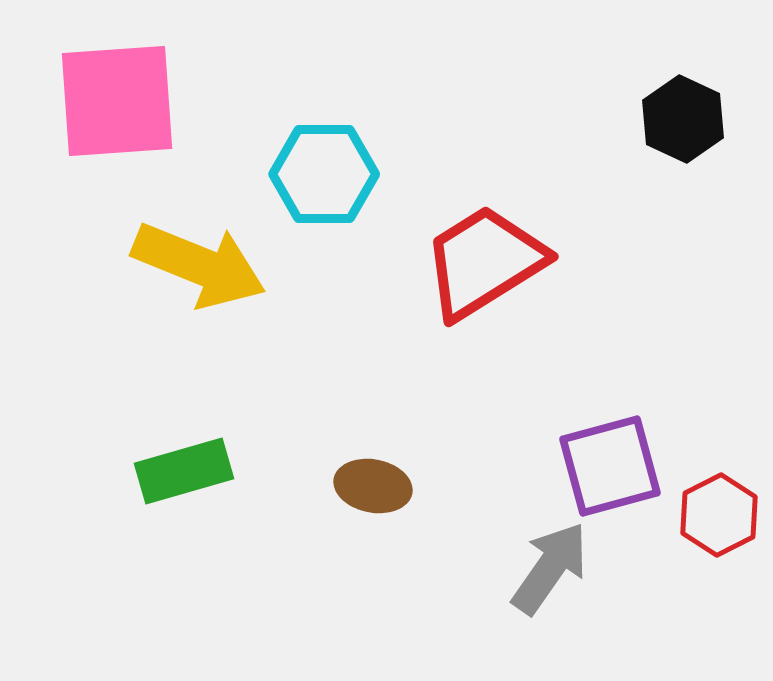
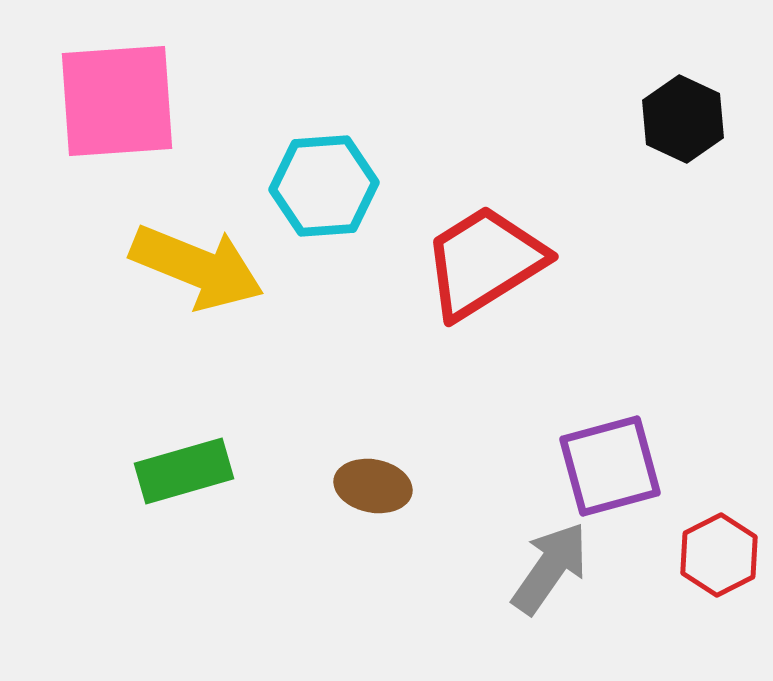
cyan hexagon: moved 12 px down; rotated 4 degrees counterclockwise
yellow arrow: moved 2 px left, 2 px down
red hexagon: moved 40 px down
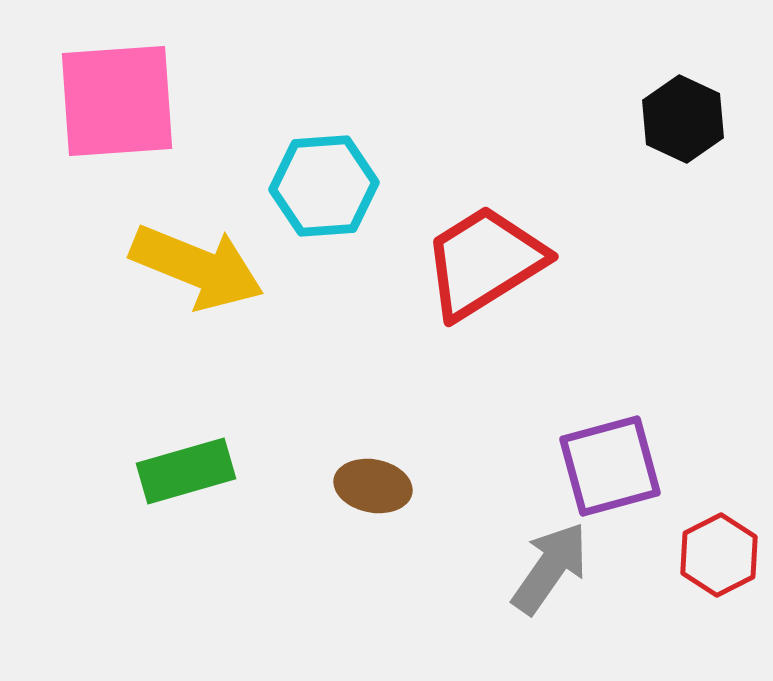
green rectangle: moved 2 px right
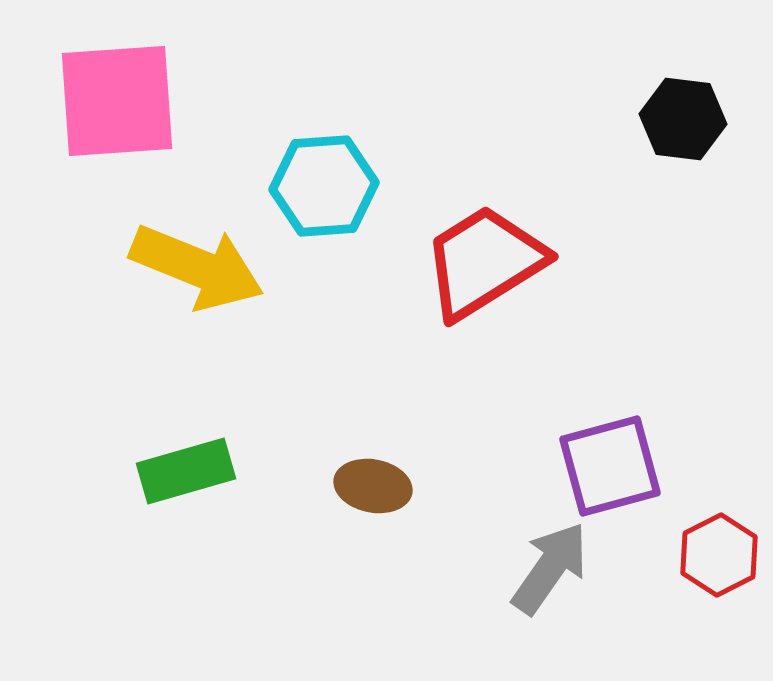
black hexagon: rotated 18 degrees counterclockwise
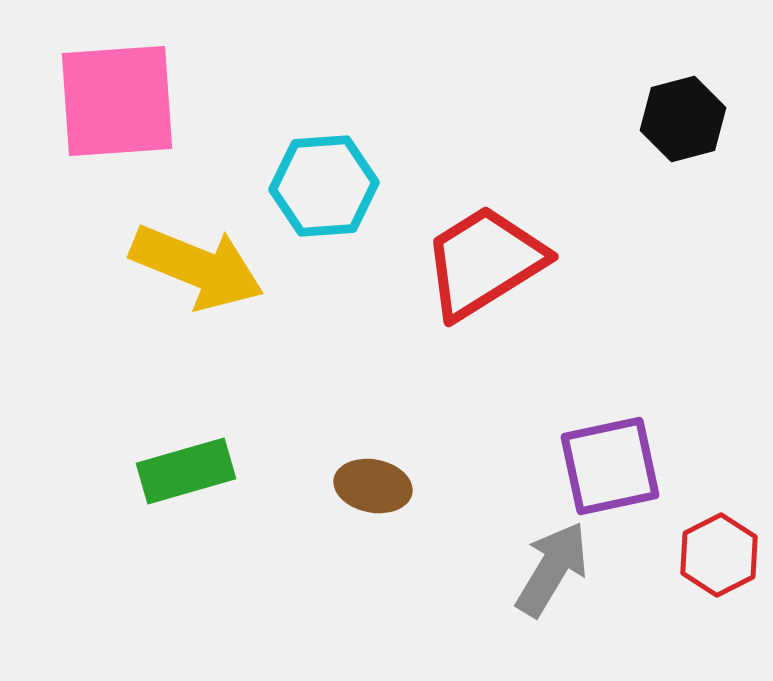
black hexagon: rotated 22 degrees counterclockwise
purple square: rotated 3 degrees clockwise
gray arrow: moved 2 px right, 1 px down; rotated 4 degrees counterclockwise
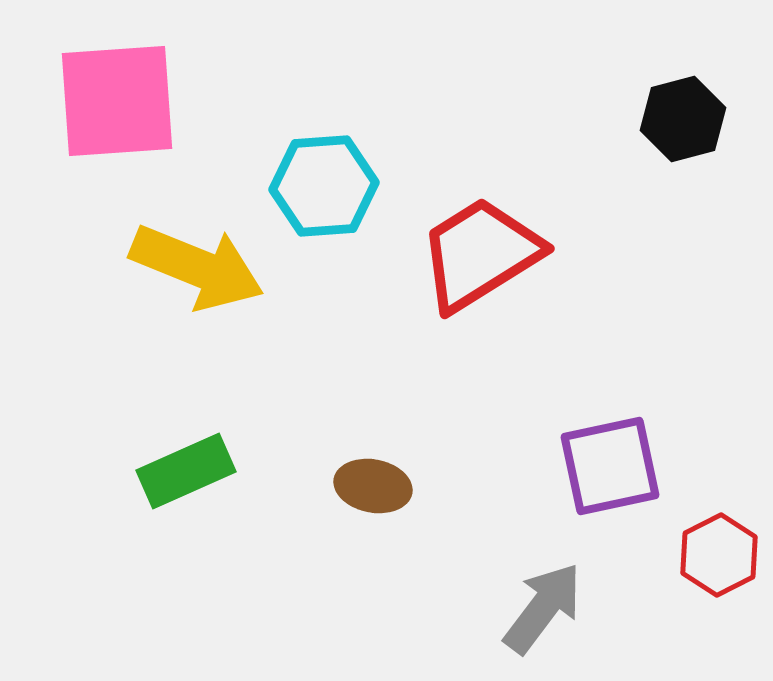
red trapezoid: moved 4 px left, 8 px up
green rectangle: rotated 8 degrees counterclockwise
gray arrow: moved 9 px left, 39 px down; rotated 6 degrees clockwise
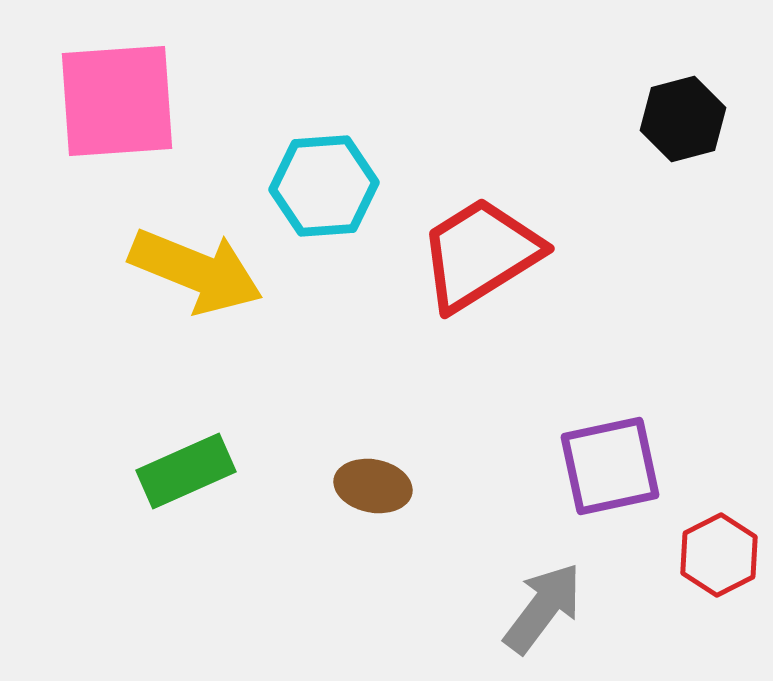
yellow arrow: moved 1 px left, 4 px down
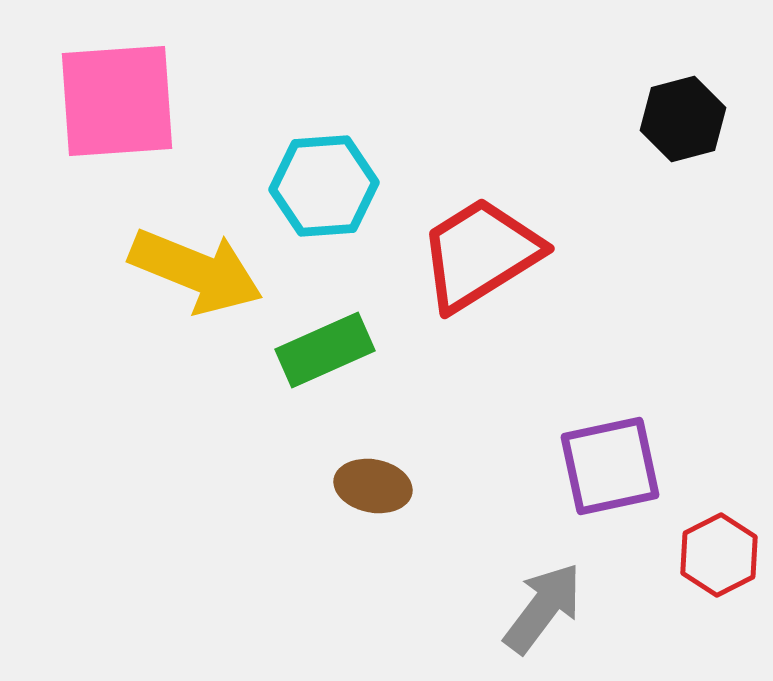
green rectangle: moved 139 px right, 121 px up
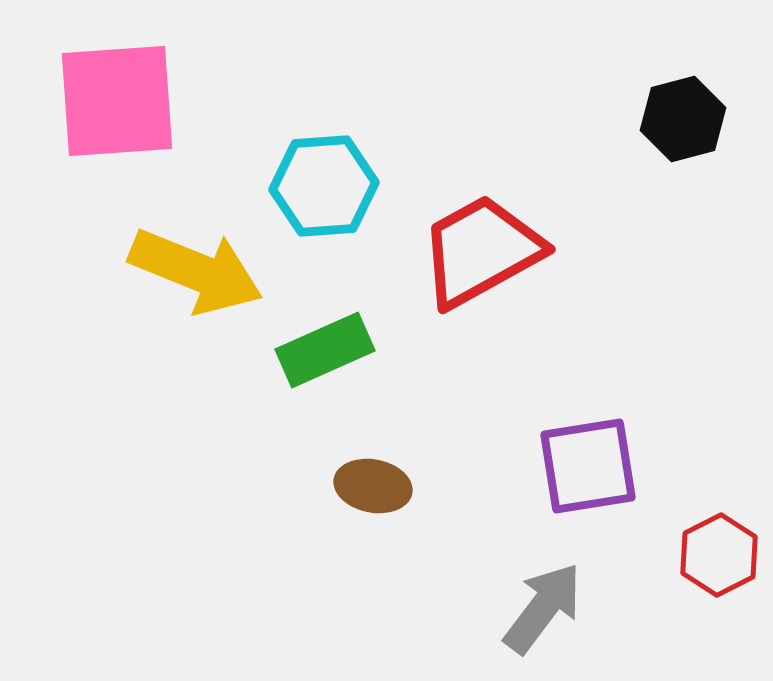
red trapezoid: moved 1 px right, 3 px up; rotated 3 degrees clockwise
purple square: moved 22 px left; rotated 3 degrees clockwise
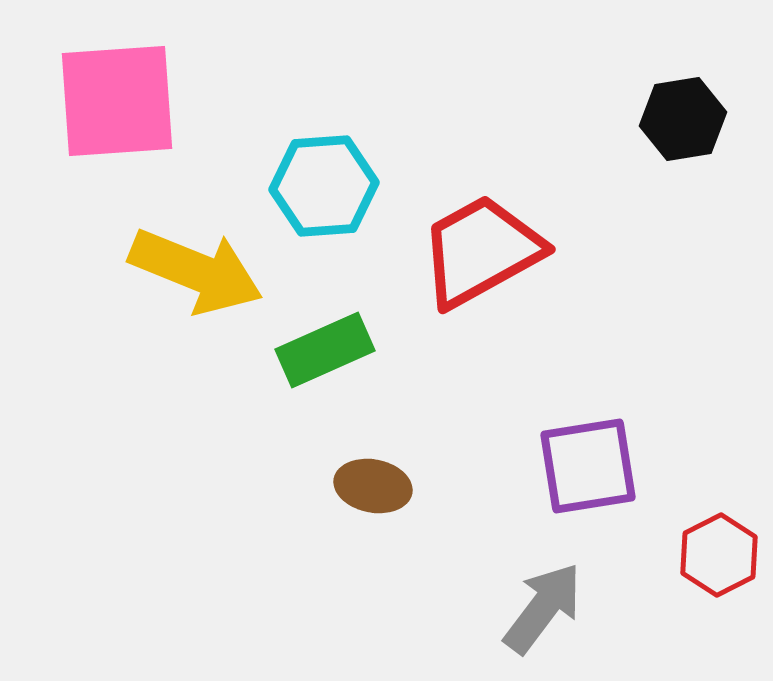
black hexagon: rotated 6 degrees clockwise
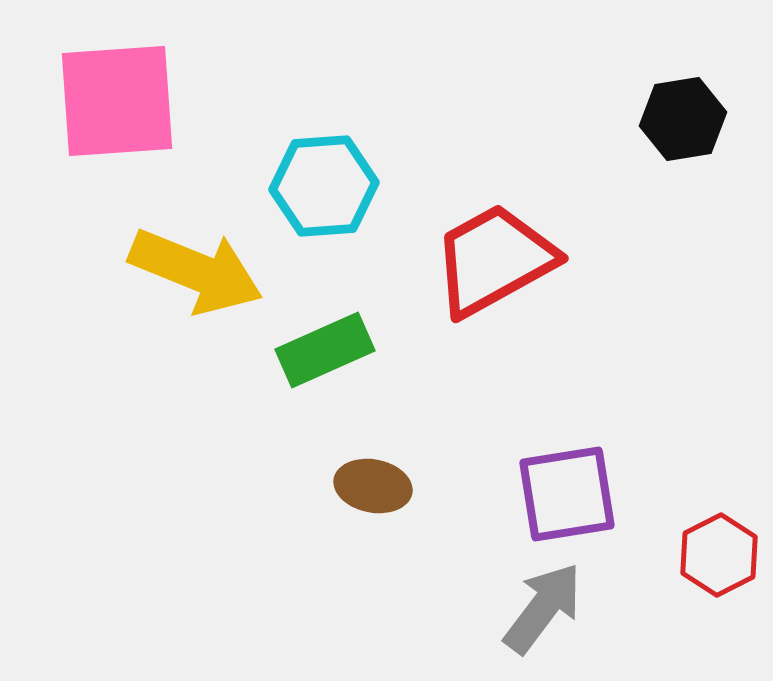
red trapezoid: moved 13 px right, 9 px down
purple square: moved 21 px left, 28 px down
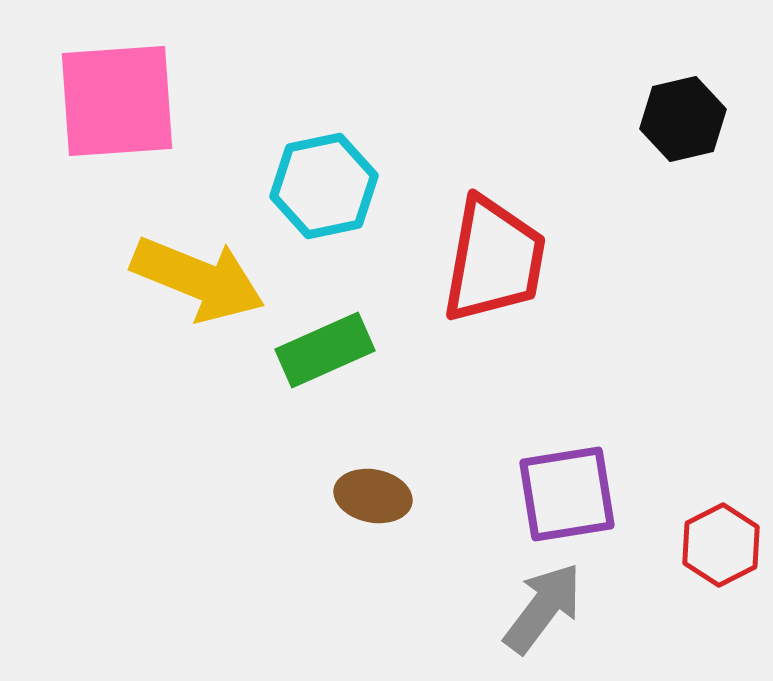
black hexagon: rotated 4 degrees counterclockwise
cyan hexagon: rotated 8 degrees counterclockwise
red trapezoid: rotated 129 degrees clockwise
yellow arrow: moved 2 px right, 8 px down
brown ellipse: moved 10 px down
red hexagon: moved 2 px right, 10 px up
